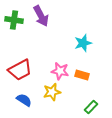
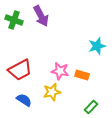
green cross: rotated 12 degrees clockwise
cyan star: moved 14 px right, 3 px down
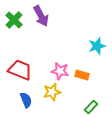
green cross: rotated 24 degrees clockwise
red trapezoid: rotated 130 degrees counterclockwise
blue semicircle: moved 2 px right; rotated 35 degrees clockwise
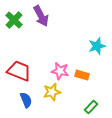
red trapezoid: moved 1 px left, 1 px down
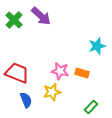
purple arrow: rotated 20 degrees counterclockwise
red trapezoid: moved 2 px left, 2 px down
orange rectangle: moved 2 px up
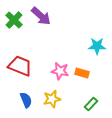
cyan star: rotated 18 degrees clockwise
red trapezoid: moved 3 px right, 7 px up
yellow star: moved 7 px down
green rectangle: moved 3 px up
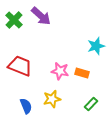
cyan star: moved 1 px left; rotated 18 degrees counterclockwise
blue semicircle: moved 6 px down
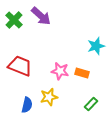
yellow star: moved 3 px left, 2 px up
blue semicircle: moved 1 px right, 1 px up; rotated 35 degrees clockwise
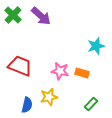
green cross: moved 1 px left, 5 px up
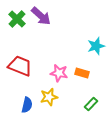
green cross: moved 4 px right, 4 px down
pink star: moved 1 px left, 2 px down
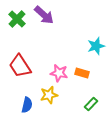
purple arrow: moved 3 px right, 1 px up
red trapezoid: rotated 145 degrees counterclockwise
yellow star: moved 2 px up
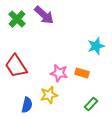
red trapezoid: moved 4 px left
